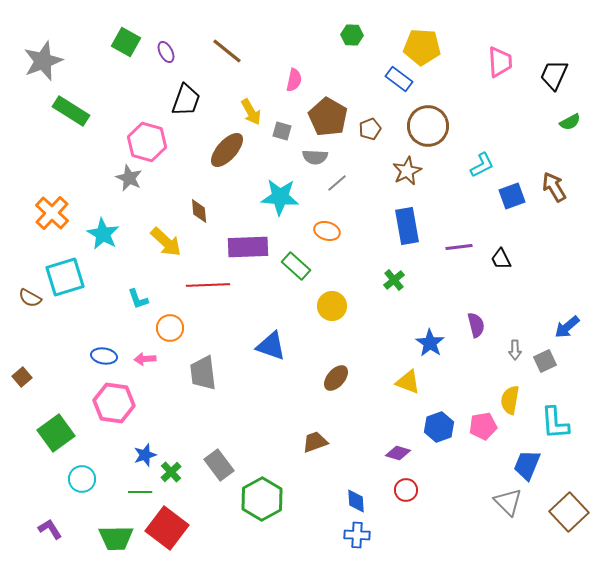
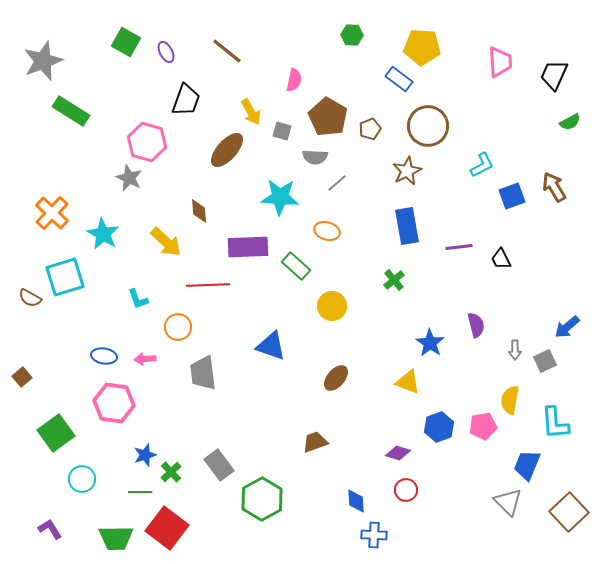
orange circle at (170, 328): moved 8 px right, 1 px up
blue cross at (357, 535): moved 17 px right
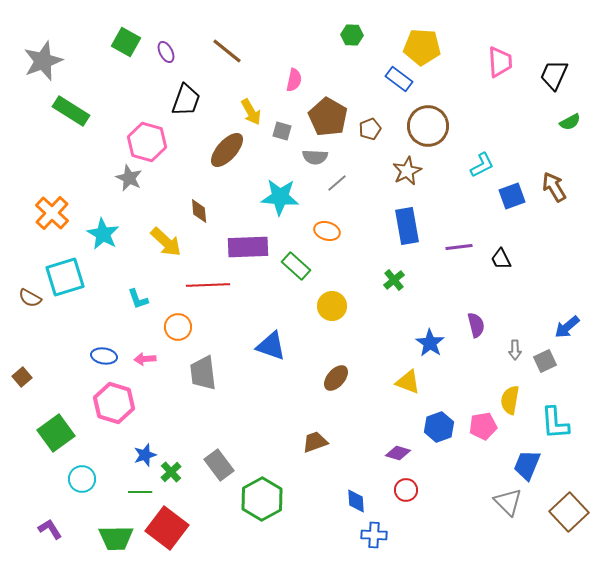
pink hexagon at (114, 403): rotated 9 degrees clockwise
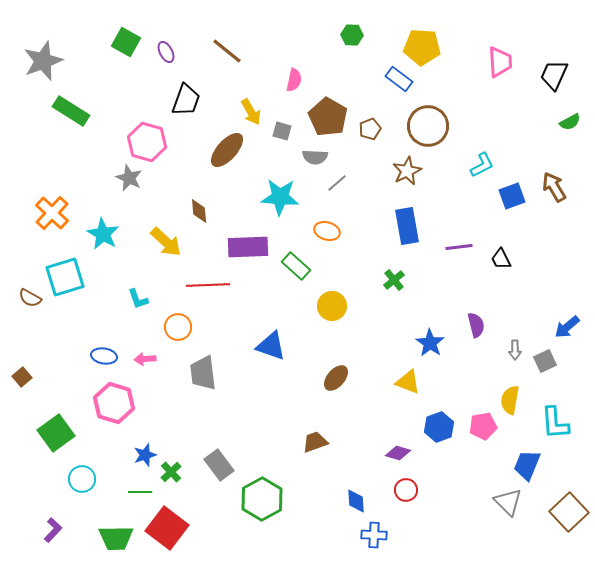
purple L-shape at (50, 529): moved 3 px right, 1 px down; rotated 75 degrees clockwise
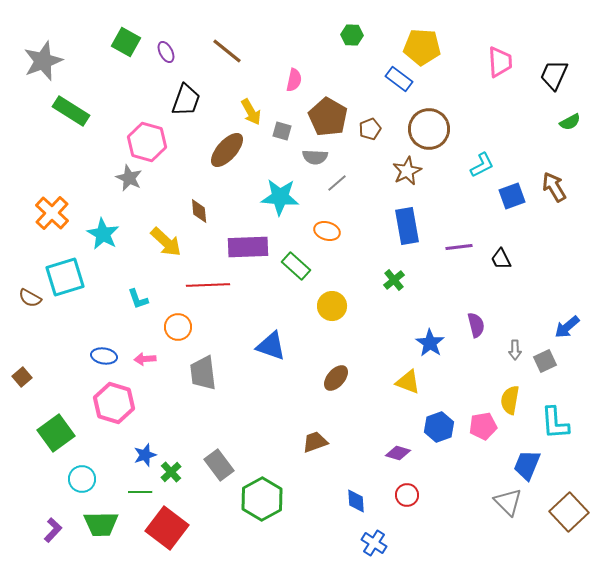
brown circle at (428, 126): moved 1 px right, 3 px down
red circle at (406, 490): moved 1 px right, 5 px down
blue cross at (374, 535): moved 8 px down; rotated 30 degrees clockwise
green trapezoid at (116, 538): moved 15 px left, 14 px up
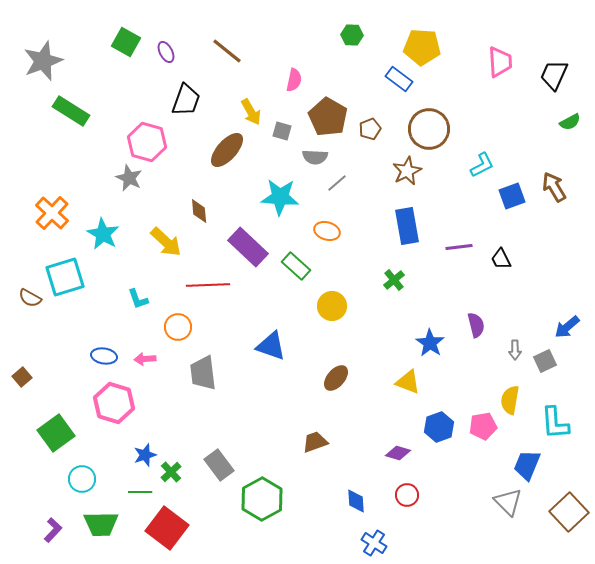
purple rectangle at (248, 247): rotated 45 degrees clockwise
